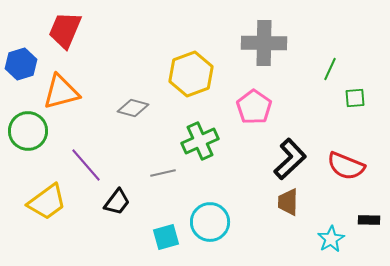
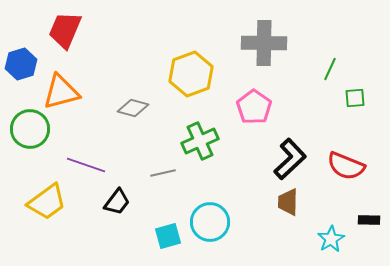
green circle: moved 2 px right, 2 px up
purple line: rotated 30 degrees counterclockwise
cyan square: moved 2 px right, 1 px up
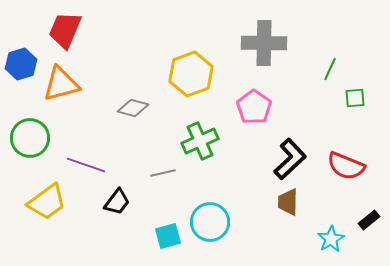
orange triangle: moved 8 px up
green circle: moved 9 px down
black rectangle: rotated 40 degrees counterclockwise
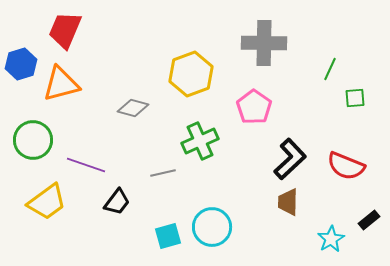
green circle: moved 3 px right, 2 px down
cyan circle: moved 2 px right, 5 px down
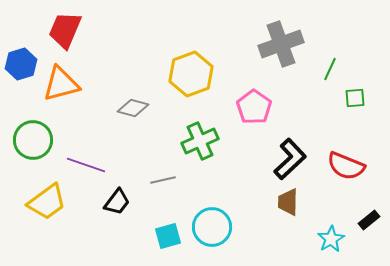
gray cross: moved 17 px right, 1 px down; rotated 21 degrees counterclockwise
gray line: moved 7 px down
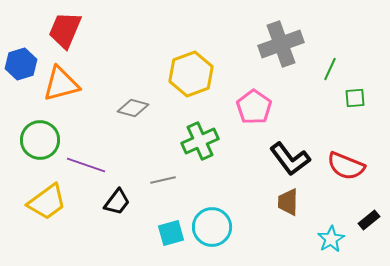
green circle: moved 7 px right
black L-shape: rotated 96 degrees clockwise
cyan square: moved 3 px right, 3 px up
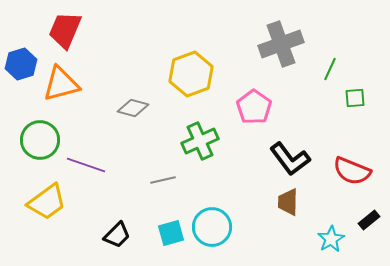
red semicircle: moved 6 px right, 5 px down
black trapezoid: moved 33 px down; rotated 8 degrees clockwise
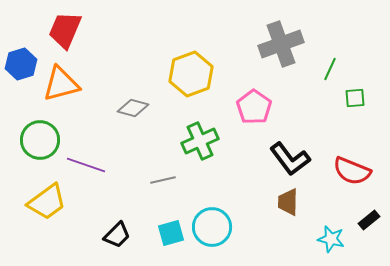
cyan star: rotated 28 degrees counterclockwise
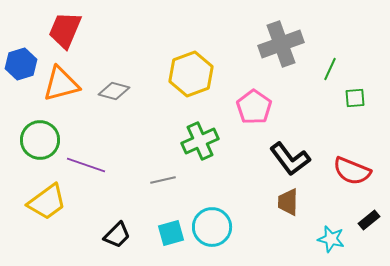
gray diamond: moved 19 px left, 17 px up
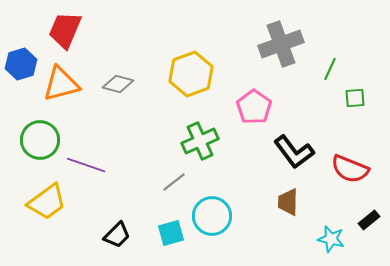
gray diamond: moved 4 px right, 7 px up
black L-shape: moved 4 px right, 7 px up
red semicircle: moved 2 px left, 2 px up
gray line: moved 11 px right, 2 px down; rotated 25 degrees counterclockwise
cyan circle: moved 11 px up
